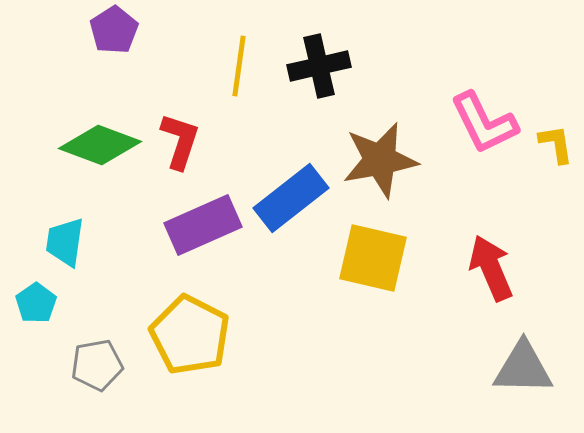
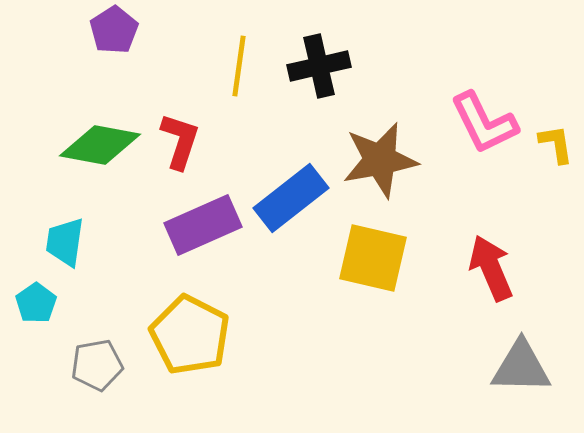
green diamond: rotated 10 degrees counterclockwise
gray triangle: moved 2 px left, 1 px up
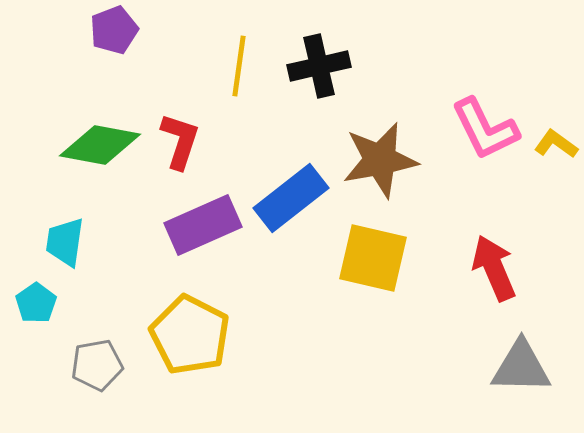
purple pentagon: rotated 12 degrees clockwise
pink L-shape: moved 1 px right, 6 px down
yellow L-shape: rotated 45 degrees counterclockwise
red arrow: moved 3 px right
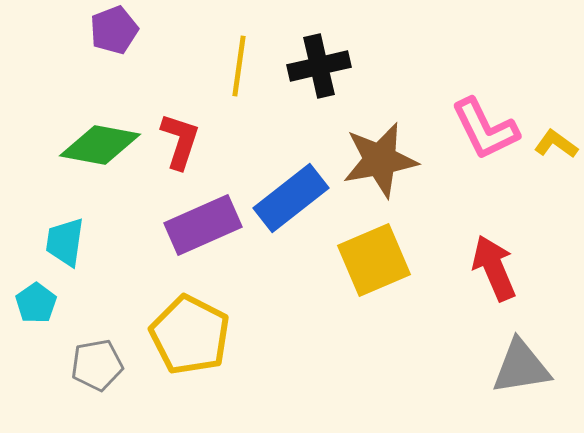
yellow square: moved 1 px right, 2 px down; rotated 36 degrees counterclockwise
gray triangle: rotated 10 degrees counterclockwise
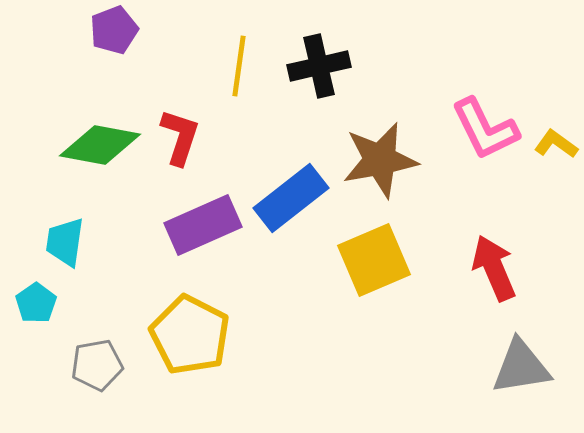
red L-shape: moved 4 px up
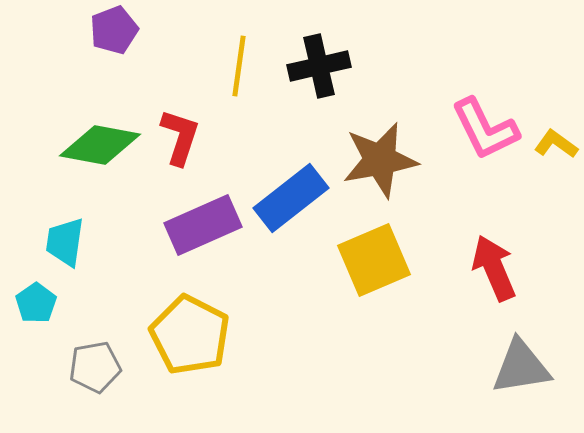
gray pentagon: moved 2 px left, 2 px down
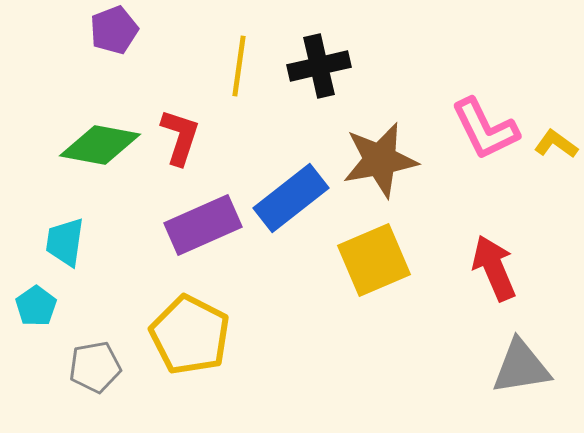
cyan pentagon: moved 3 px down
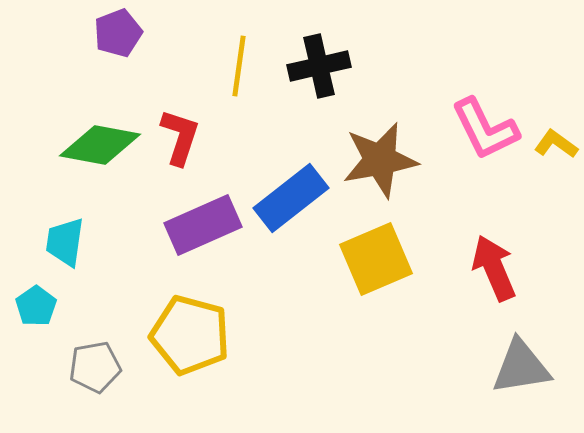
purple pentagon: moved 4 px right, 3 px down
yellow square: moved 2 px right, 1 px up
yellow pentagon: rotated 12 degrees counterclockwise
